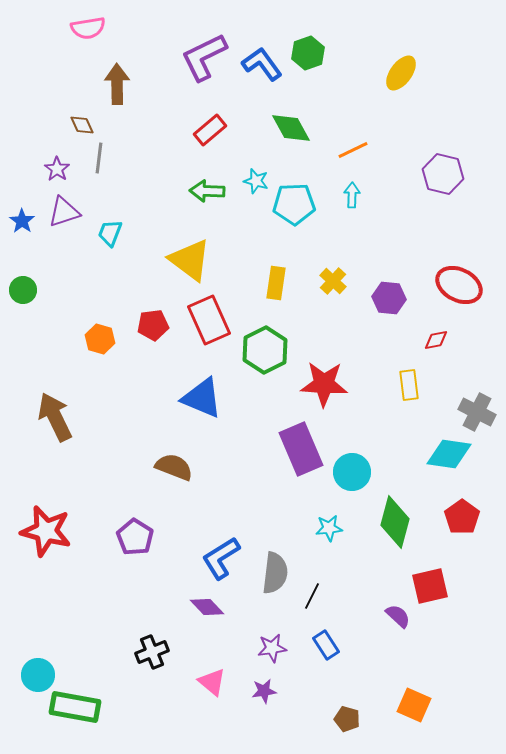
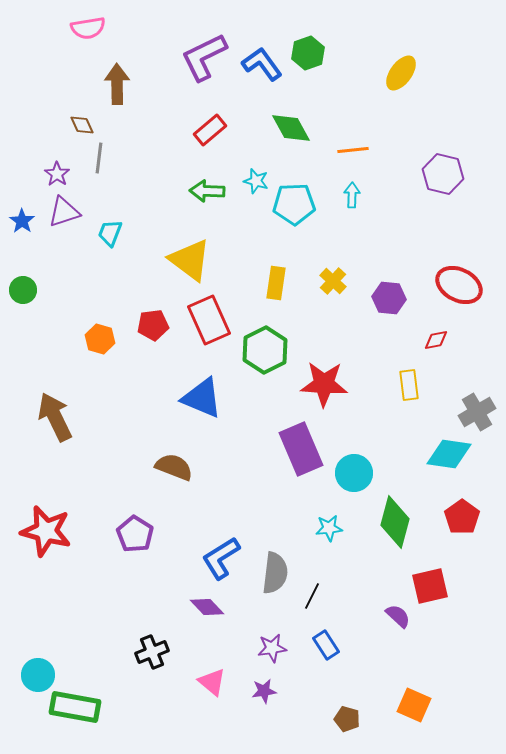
orange line at (353, 150): rotated 20 degrees clockwise
purple star at (57, 169): moved 5 px down
gray cross at (477, 412): rotated 33 degrees clockwise
cyan circle at (352, 472): moved 2 px right, 1 px down
purple pentagon at (135, 537): moved 3 px up
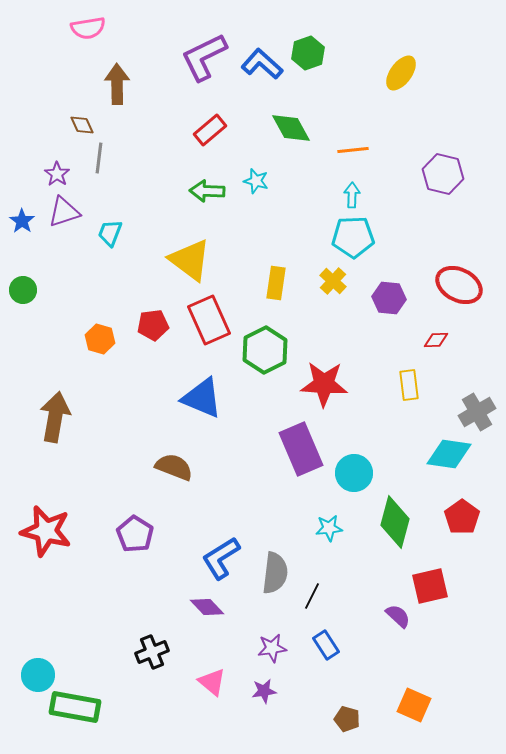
blue L-shape at (262, 64): rotated 12 degrees counterclockwise
cyan pentagon at (294, 204): moved 59 px right, 33 px down
red diamond at (436, 340): rotated 10 degrees clockwise
brown arrow at (55, 417): rotated 36 degrees clockwise
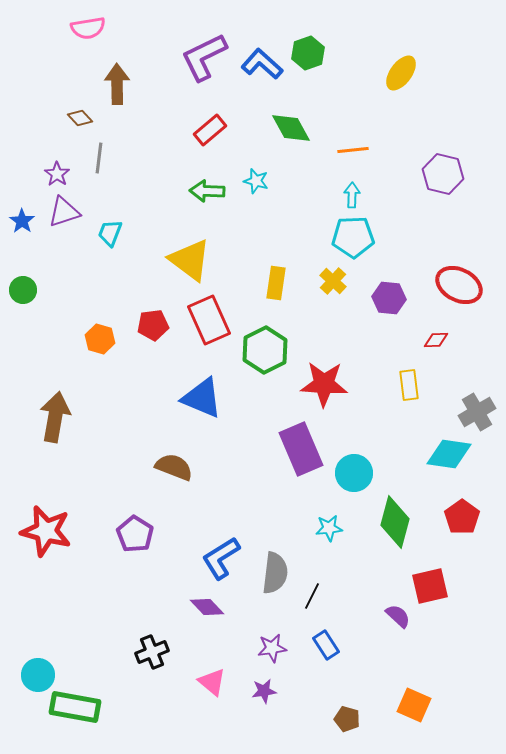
brown diamond at (82, 125): moved 2 px left, 7 px up; rotated 20 degrees counterclockwise
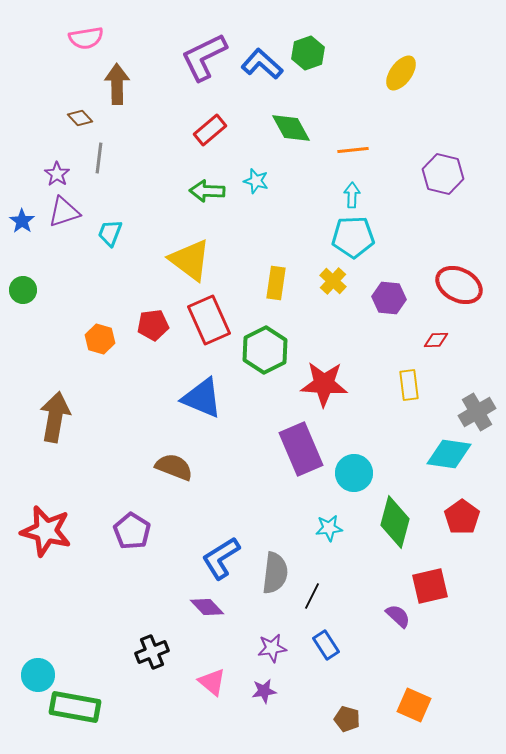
pink semicircle at (88, 28): moved 2 px left, 10 px down
purple pentagon at (135, 534): moved 3 px left, 3 px up
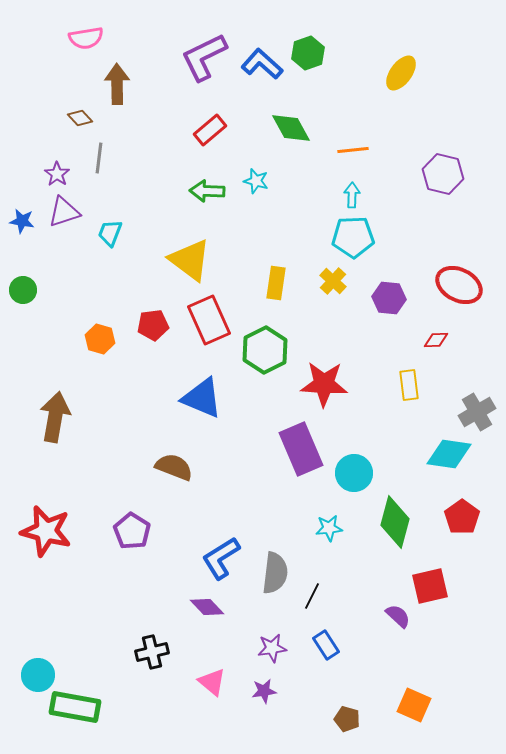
blue star at (22, 221): rotated 25 degrees counterclockwise
black cross at (152, 652): rotated 8 degrees clockwise
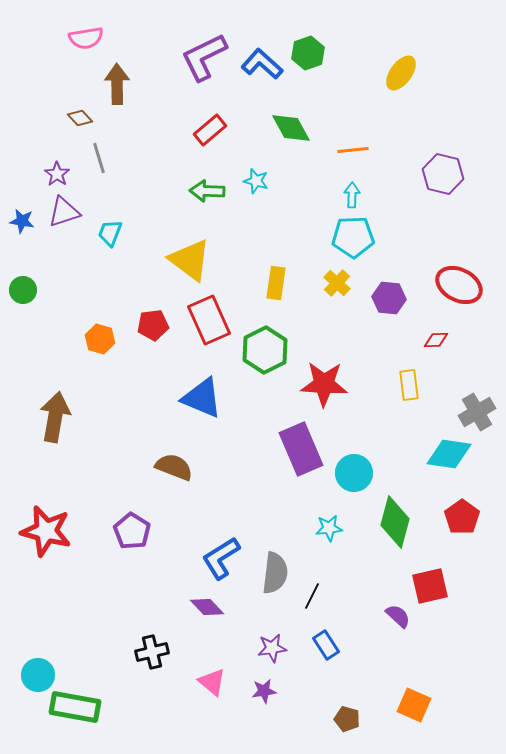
gray line at (99, 158): rotated 24 degrees counterclockwise
yellow cross at (333, 281): moved 4 px right, 2 px down
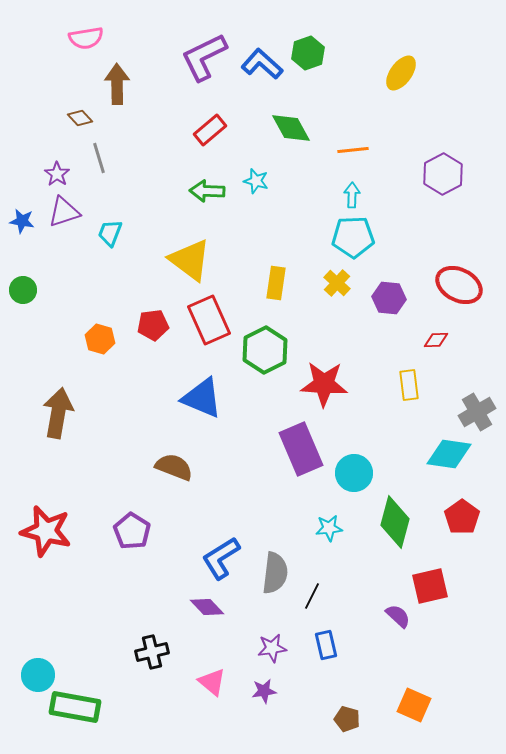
purple hexagon at (443, 174): rotated 18 degrees clockwise
brown arrow at (55, 417): moved 3 px right, 4 px up
blue rectangle at (326, 645): rotated 20 degrees clockwise
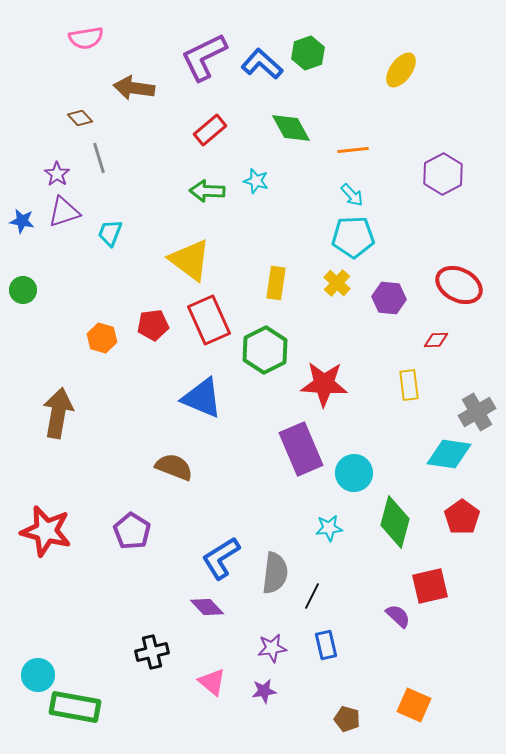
yellow ellipse at (401, 73): moved 3 px up
brown arrow at (117, 84): moved 17 px right, 4 px down; rotated 81 degrees counterclockwise
cyan arrow at (352, 195): rotated 135 degrees clockwise
orange hexagon at (100, 339): moved 2 px right, 1 px up
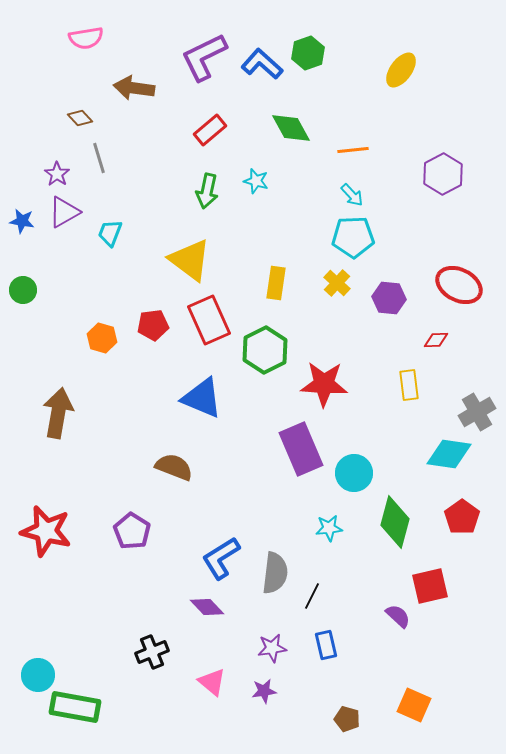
green arrow at (207, 191): rotated 80 degrees counterclockwise
purple triangle at (64, 212): rotated 12 degrees counterclockwise
black cross at (152, 652): rotated 8 degrees counterclockwise
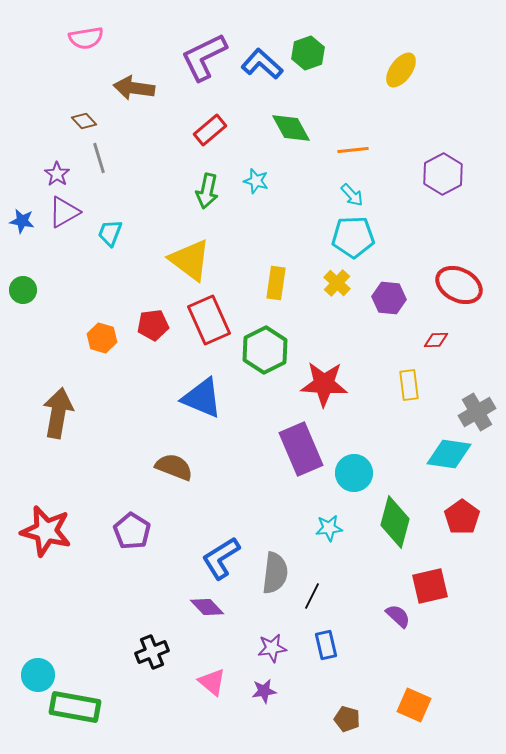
brown diamond at (80, 118): moved 4 px right, 3 px down
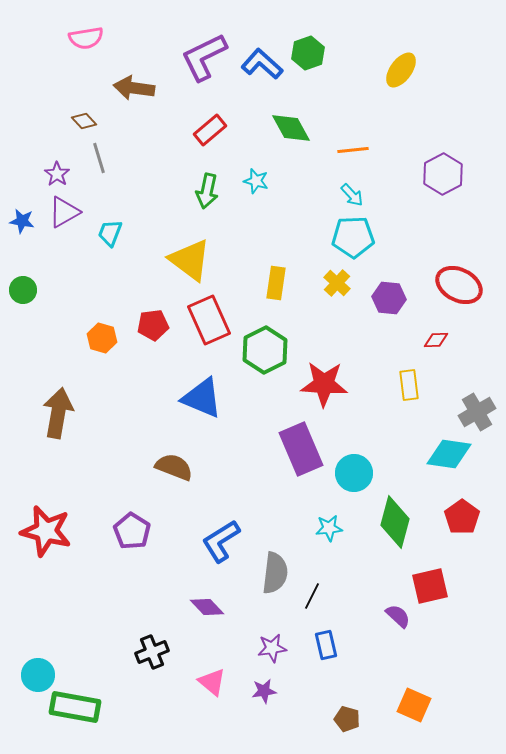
blue L-shape at (221, 558): moved 17 px up
